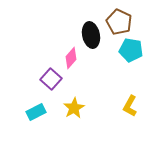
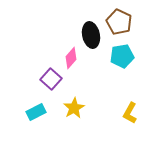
cyan pentagon: moved 9 px left, 6 px down; rotated 20 degrees counterclockwise
yellow L-shape: moved 7 px down
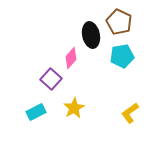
yellow L-shape: rotated 25 degrees clockwise
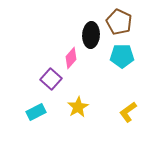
black ellipse: rotated 15 degrees clockwise
cyan pentagon: rotated 10 degrees clockwise
yellow star: moved 4 px right, 1 px up
yellow L-shape: moved 2 px left, 1 px up
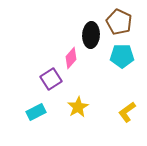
purple square: rotated 15 degrees clockwise
yellow L-shape: moved 1 px left
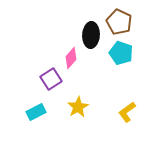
cyan pentagon: moved 1 px left, 3 px up; rotated 20 degrees clockwise
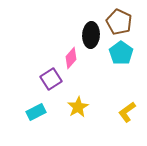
cyan pentagon: rotated 15 degrees clockwise
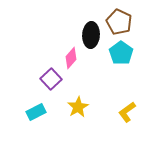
purple square: rotated 10 degrees counterclockwise
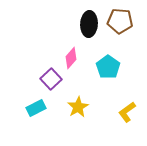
brown pentagon: moved 1 px right, 1 px up; rotated 20 degrees counterclockwise
black ellipse: moved 2 px left, 11 px up
cyan pentagon: moved 13 px left, 14 px down
cyan rectangle: moved 4 px up
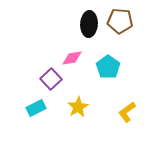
pink diamond: moved 1 px right; rotated 40 degrees clockwise
